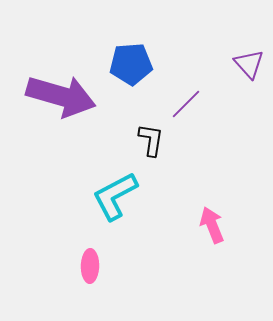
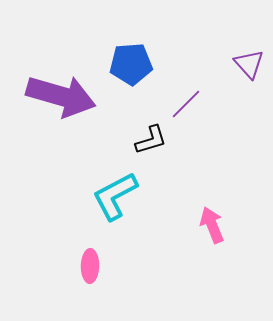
black L-shape: rotated 64 degrees clockwise
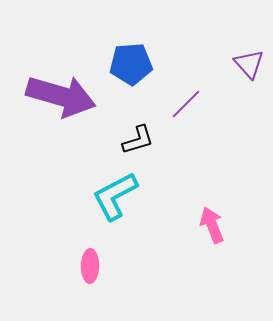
black L-shape: moved 13 px left
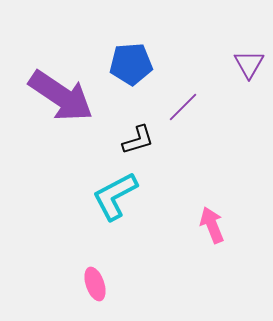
purple triangle: rotated 12 degrees clockwise
purple arrow: rotated 18 degrees clockwise
purple line: moved 3 px left, 3 px down
pink ellipse: moved 5 px right, 18 px down; rotated 20 degrees counterclockwise
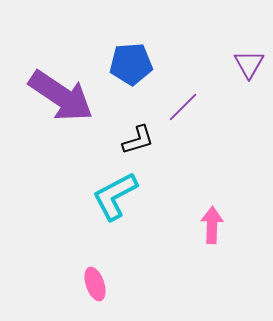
pink arrow: rotated 24 degrees clockwise
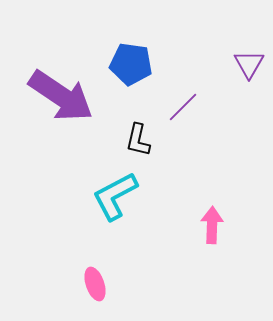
blue pentagon: rotated 12 degrees clockwise
black L-shape: rotated 120 degrees clockwise
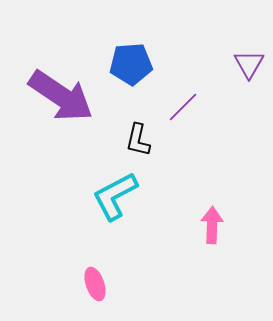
blue pentagon: rotated 12 degrees counterclockwise
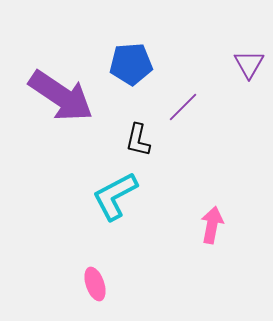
pink arrow: rotated 9 degrees clockwise
